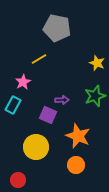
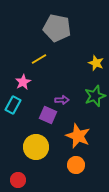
yellow star: moved 1 px left
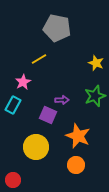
red circle: moved 5 px left
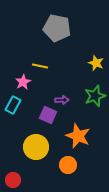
yellow line: moved 1 px right, 7 px down; rotated 42 degrees clockwise
orange circle: moved 8 px left
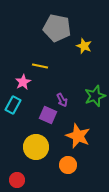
yellow star: moved 12 px left, 17 px up
purple arrow: rotated 64 degrees clockwise
red circle: moved 4 px right
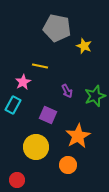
purple arrow: moved 5 px right, 9 px up
orange star: rotated 20 degrees clockwise
